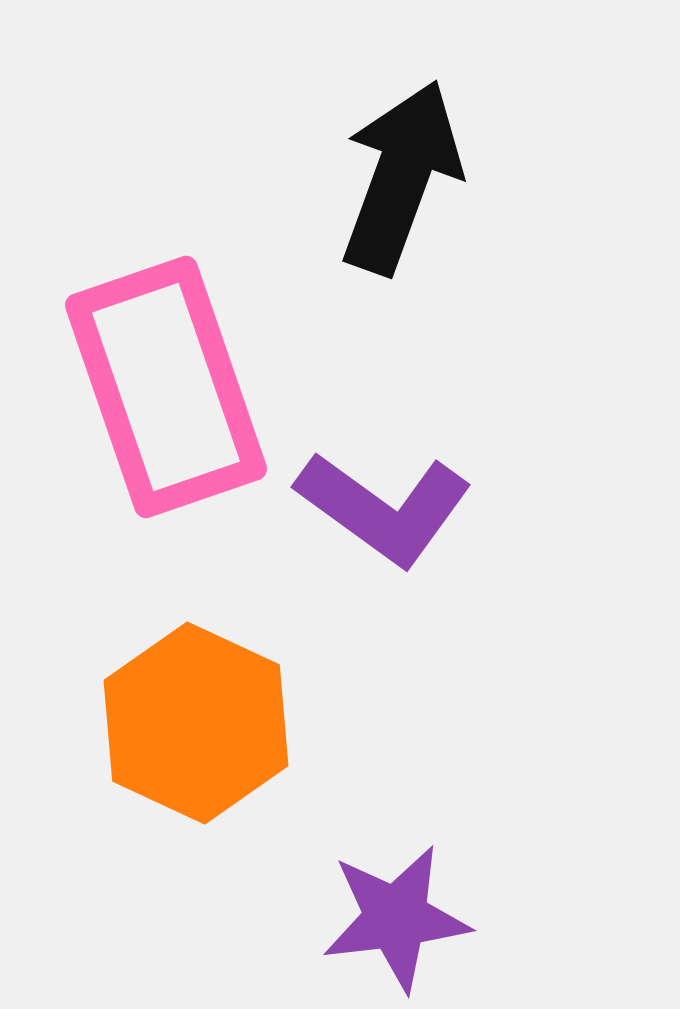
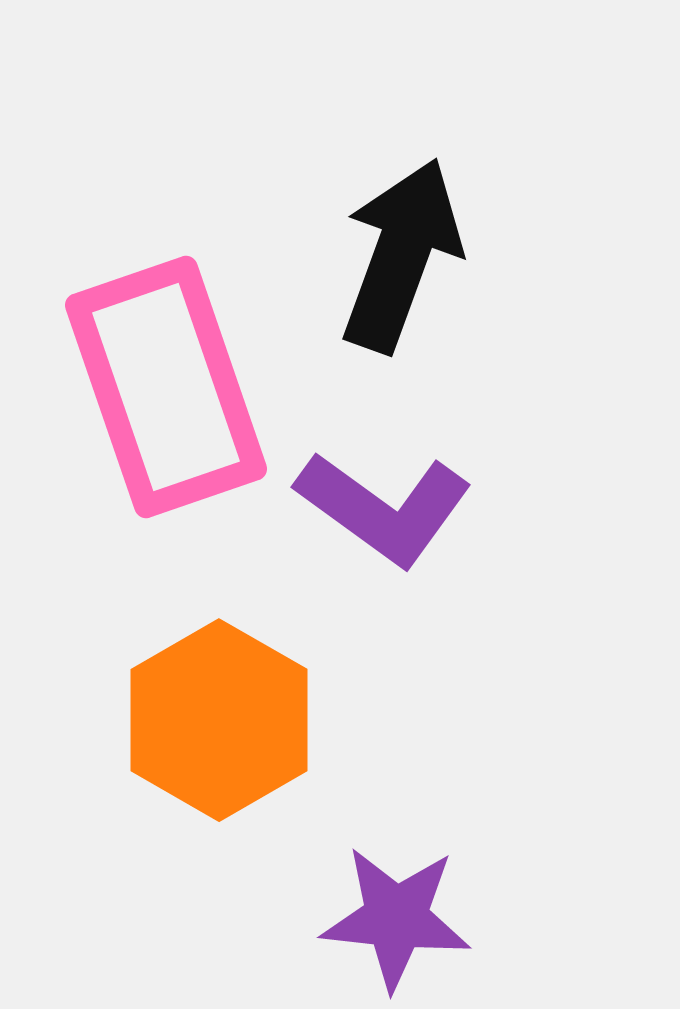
black arrow: moved 78 px down
orange hexagon: moved 23 px right, 3 px up; rotated 5 degrees clockwise
purple star: rotated 13 degrees clockwise
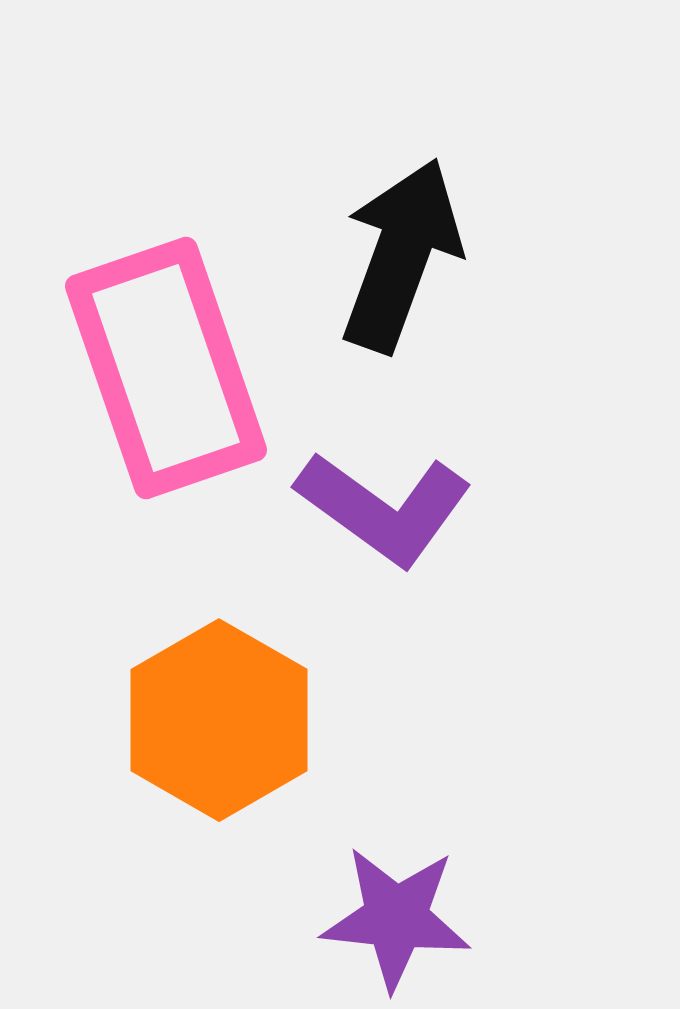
pink rectangle: moved 19 px up
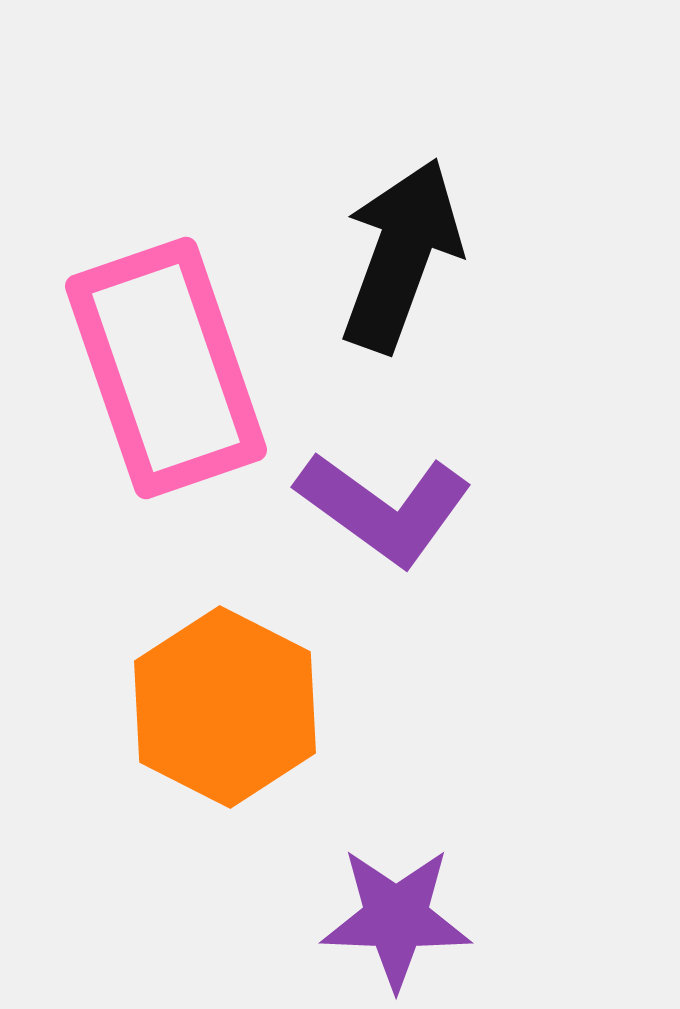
orange hexagon: moved 6 px right, 13 px up; rotated 3 degrees counterclockwise
purple star: rotated 4 degrees counterclockwise
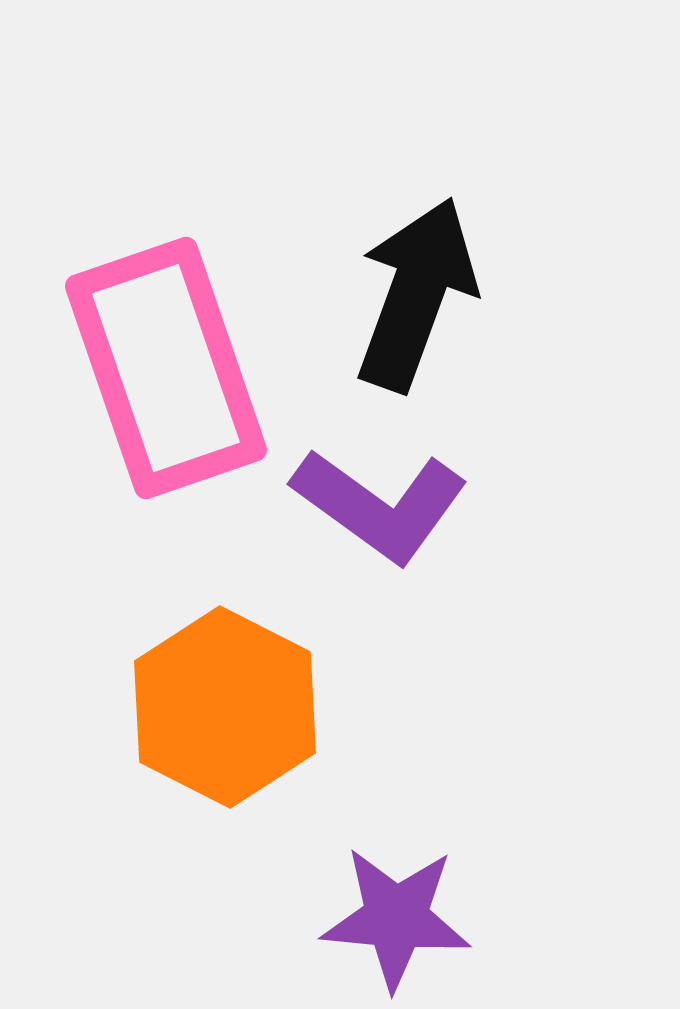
black arrow: moved 15 px right, 39 px down
purple L-shape: moved 4 px left, 3 px up
purple star: rotated 3 degrees clockwise
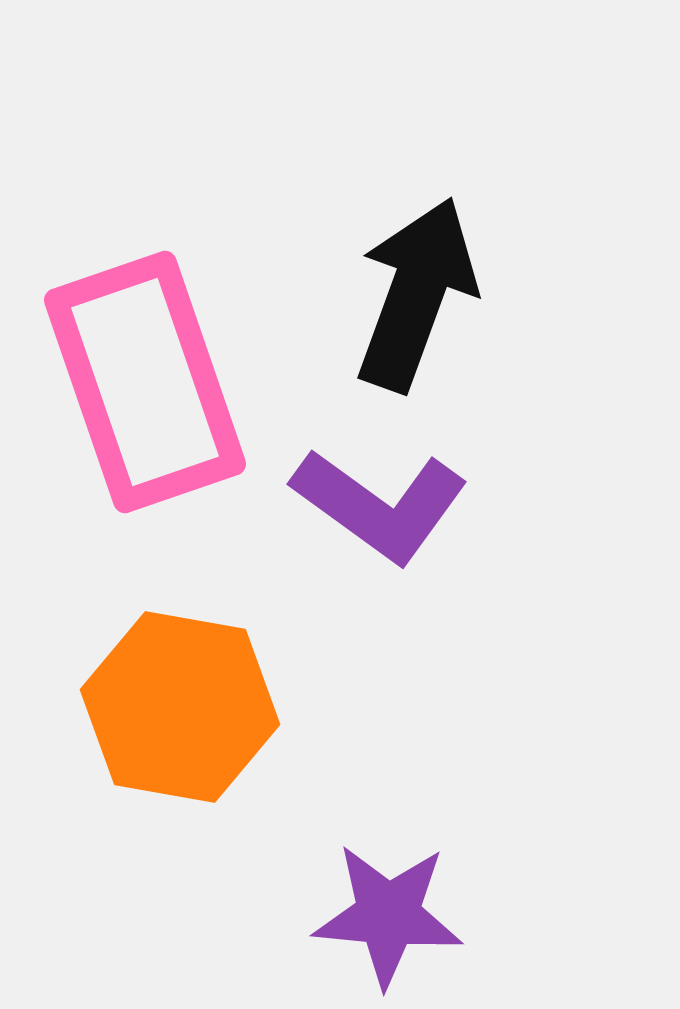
pink rectangle: moved 21 px left, 14 px down
orange hexagon: moved 45 px left; rotated 17 degrees counterclockwise
purple star: moved 8 px left, 3 px up
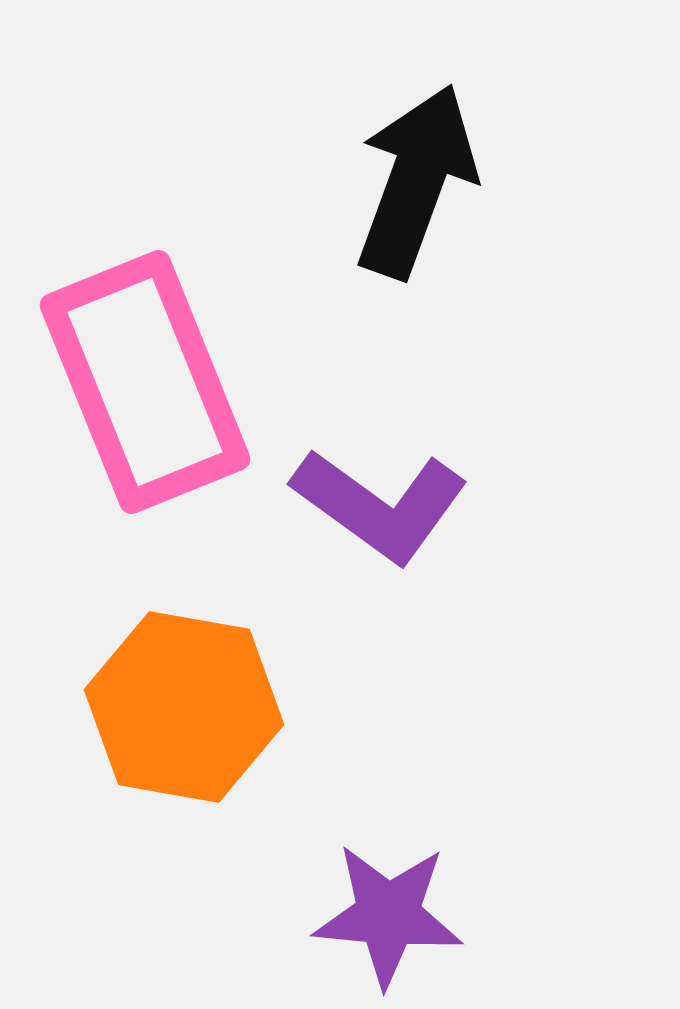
black arrow: moved 113 px up
pink rectangle: rotated 3 degrees counterclockwise
orange hexagon: moved 4 px right
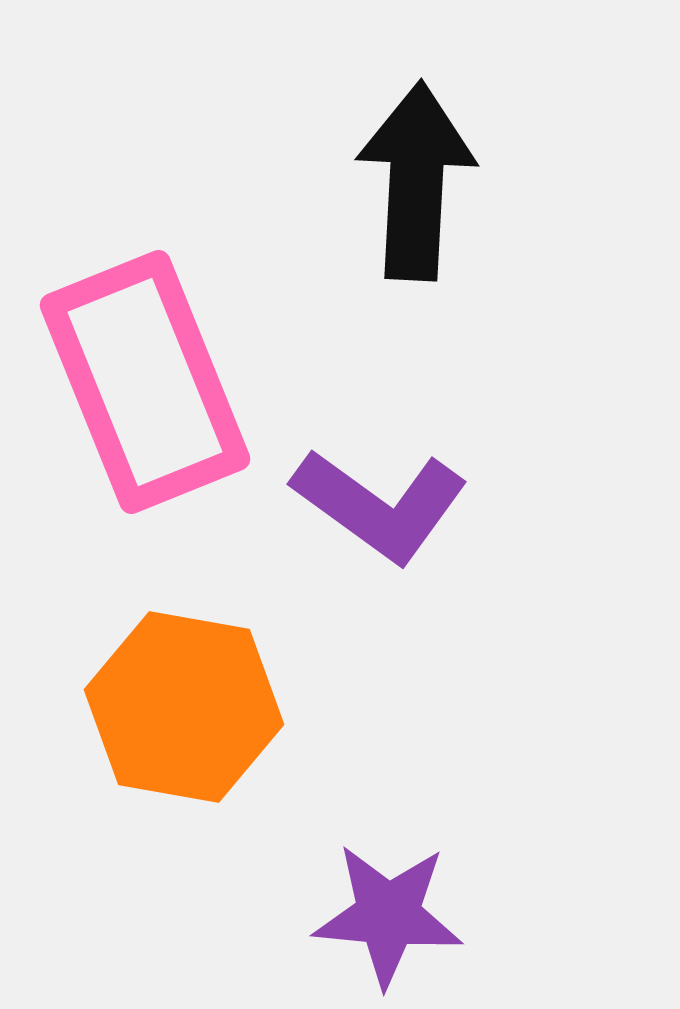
black arrow: rotated 17 degrees counterclockwise
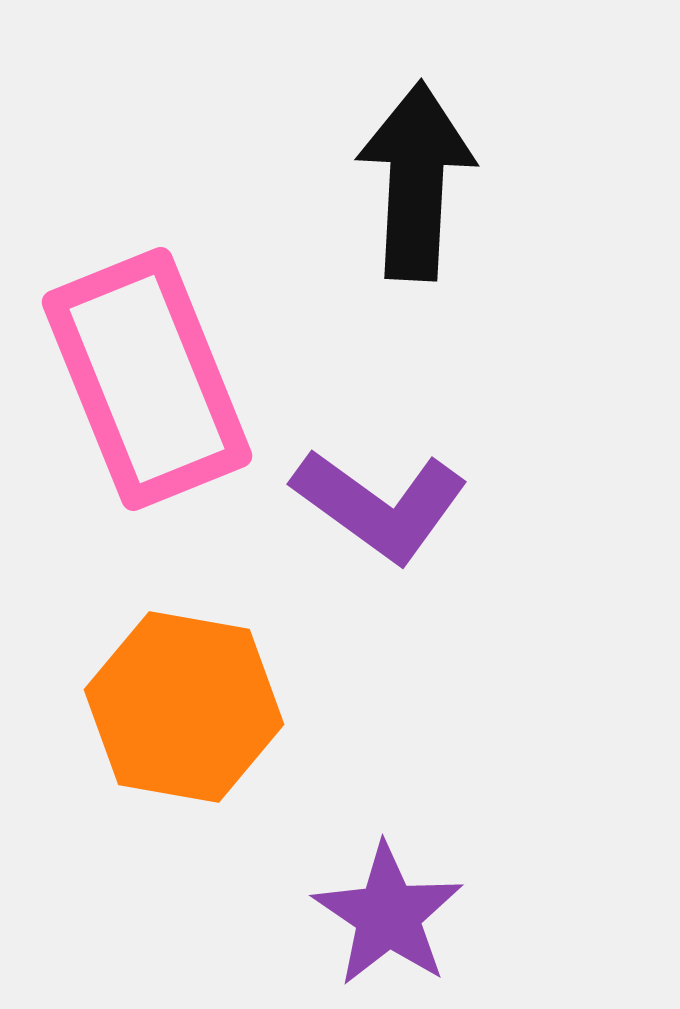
pink rectangle: moved 2 px right, 3 px up
purple star: rotated 29 degrees clockwise
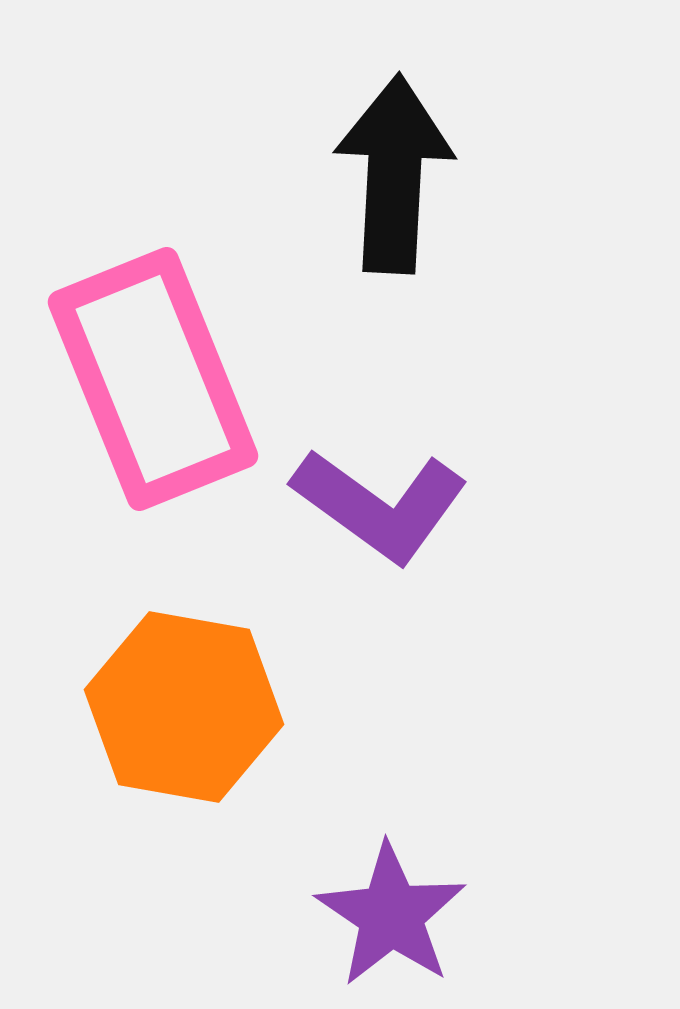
black arrow: moved 22 px left, 7 px up
pink rectangle: moved 6 px right
purple star: moved 3 px right
